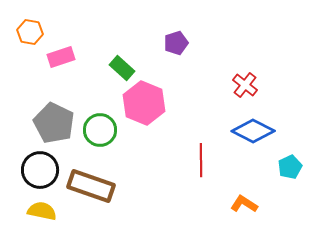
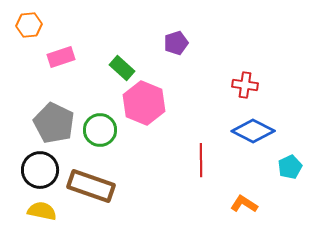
orange hexagon: moved 1 px left, 7 px up; rotated 15 degrees counterclockwise
red cross: rotated 30 degrees counterclockwise
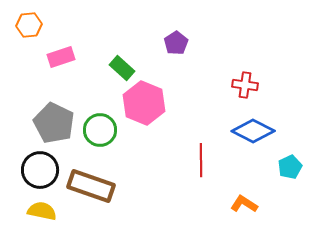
purple pentagon: rotated 15 degrees counterclockwise
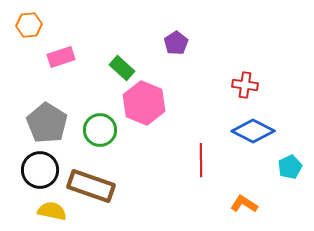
gray pentagon: moved 7 px left; rotated 6 degrees clockwise
yellow semicircle: moved 10 px right
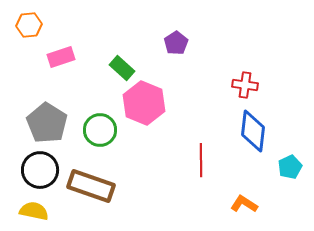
blue diamond: rotated 69 degrees clockwise
yellow semicircle: moved 18 px left
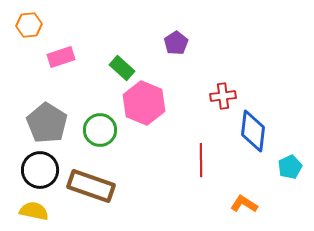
red cross: moved 22 px left, 11 px down; rotated 15 degrees counterclockwise
